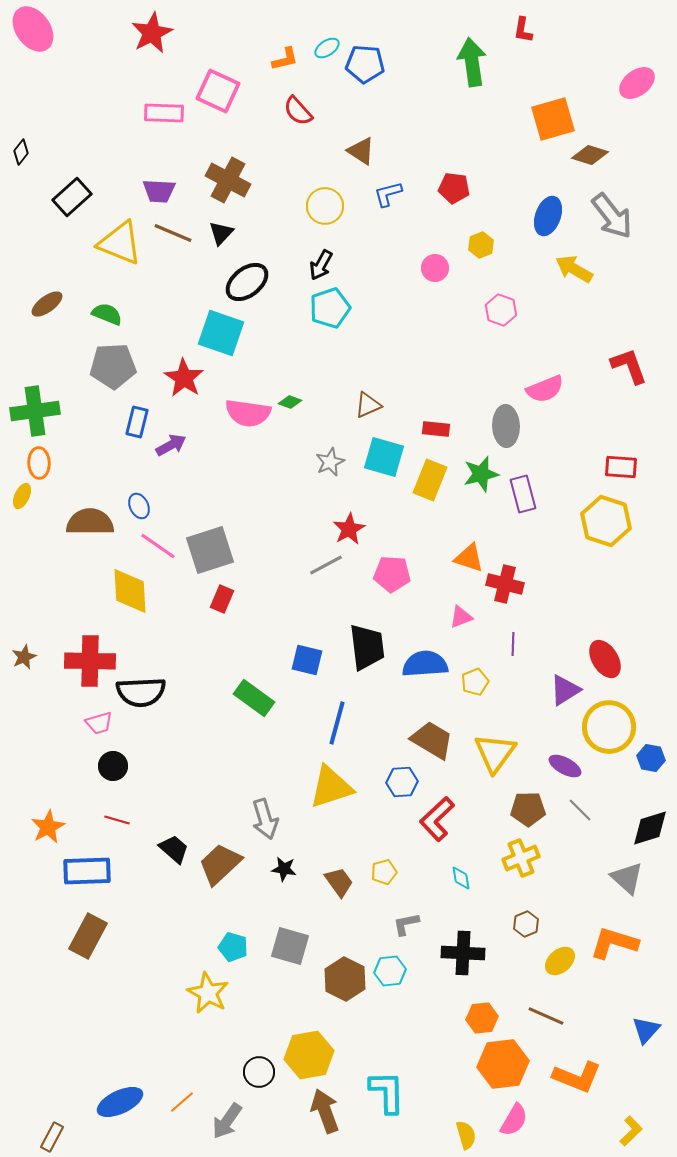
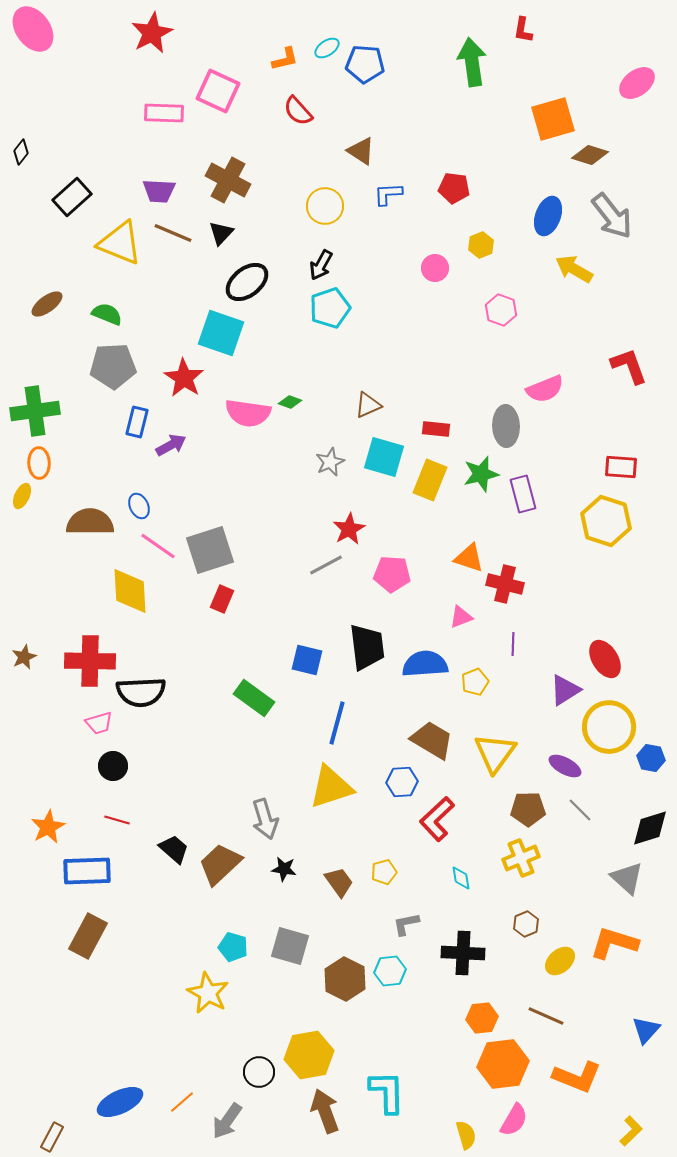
blue L-shape at (388, 194): rotated 12 degrees clockwise
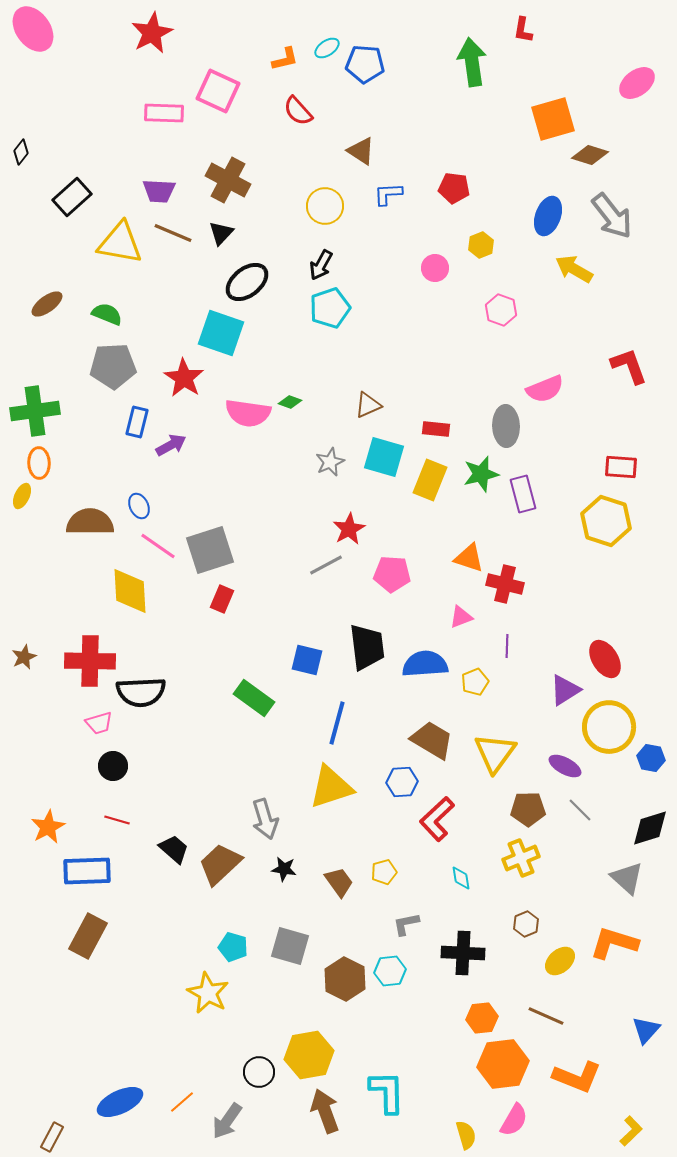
yellow triangle at (120, 243): rotated 12 degrees counterclockwise
purple line at (513, 644): moved 6 px left, 2 px down
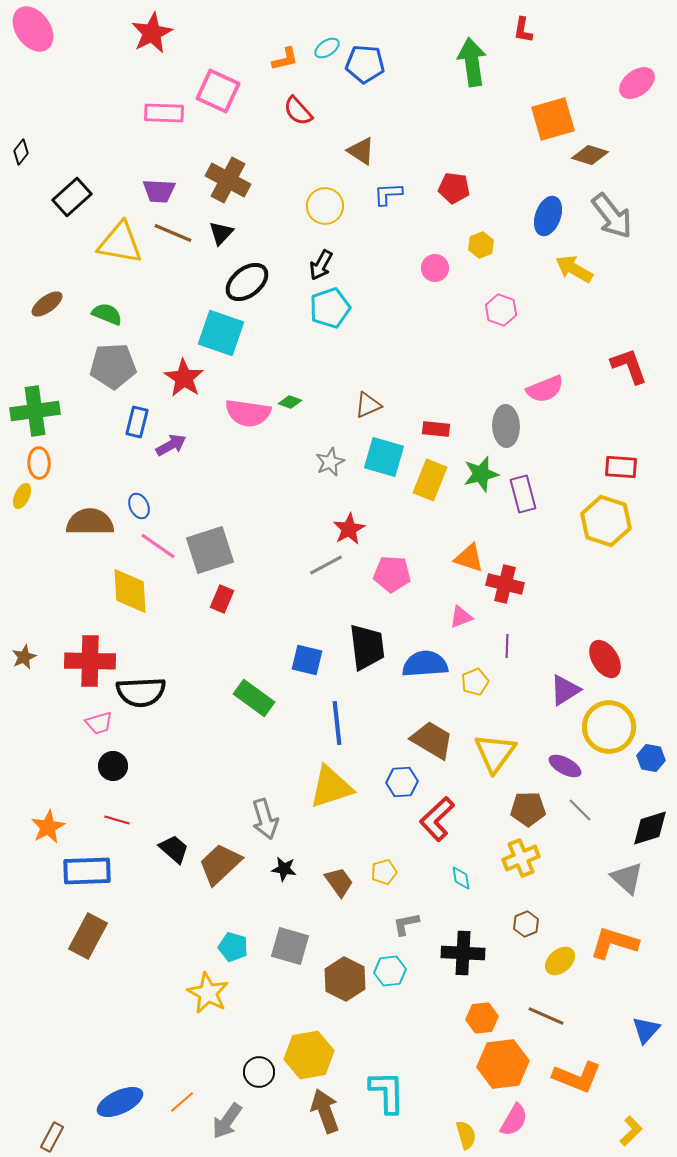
blue line at (337, 723): rotated 21 degrees counterclockwise
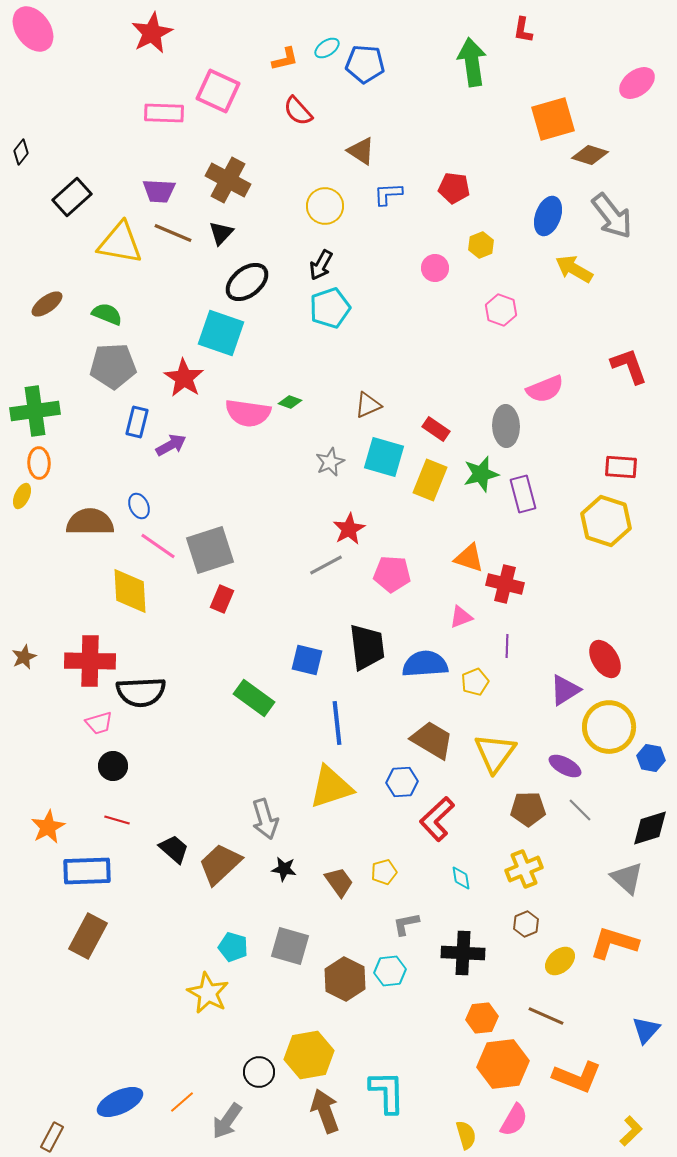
red rectangle at (436, 429): rotated 28 degrees clockwise
yellow cross at (521, 858): moved 3 px right, 11 px down
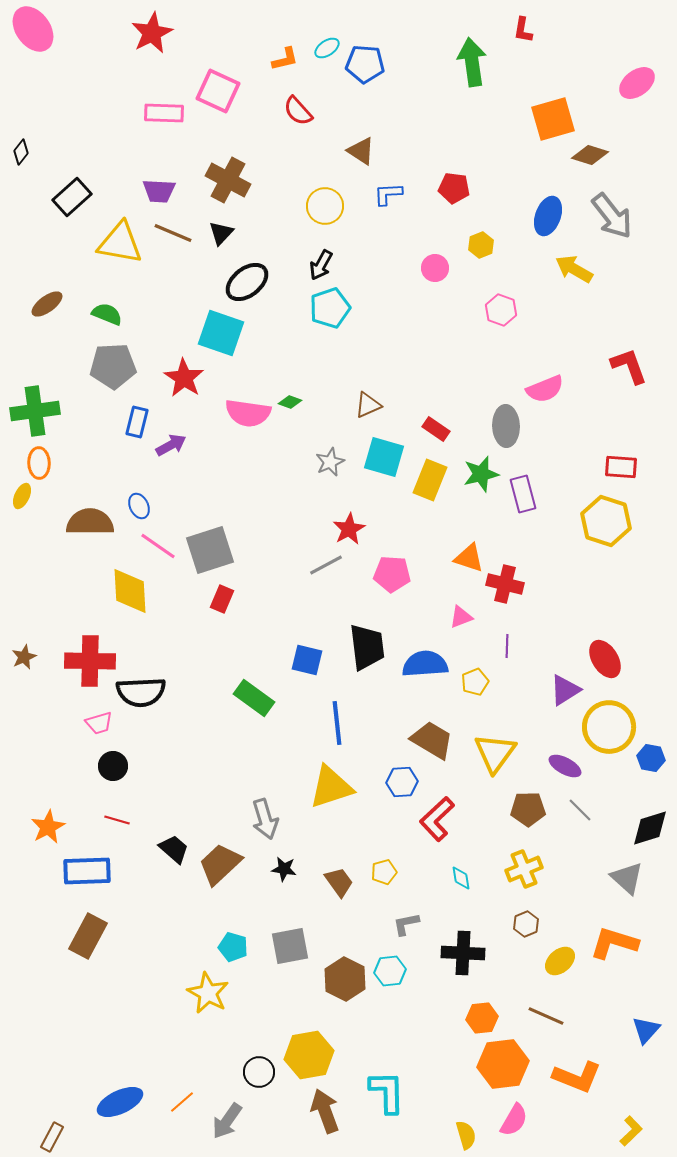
gray square at (290, 946): rotated 27 degrees counterclockwise
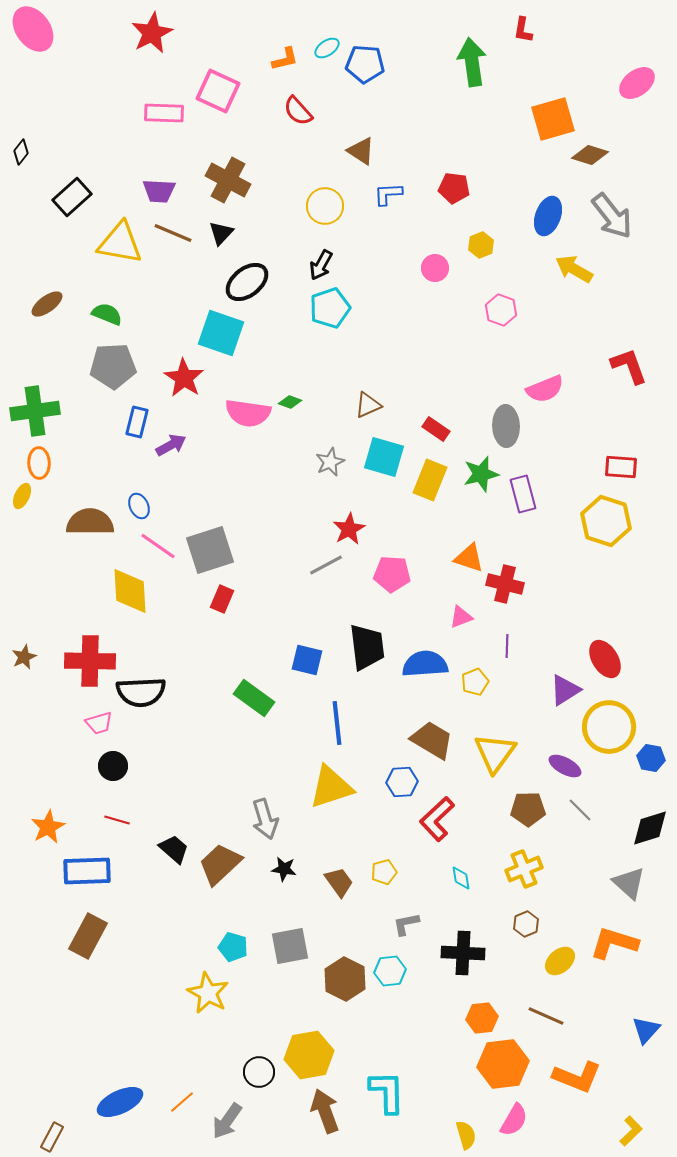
gray triangle at (627, 878): moved 2 px right, 5 px down
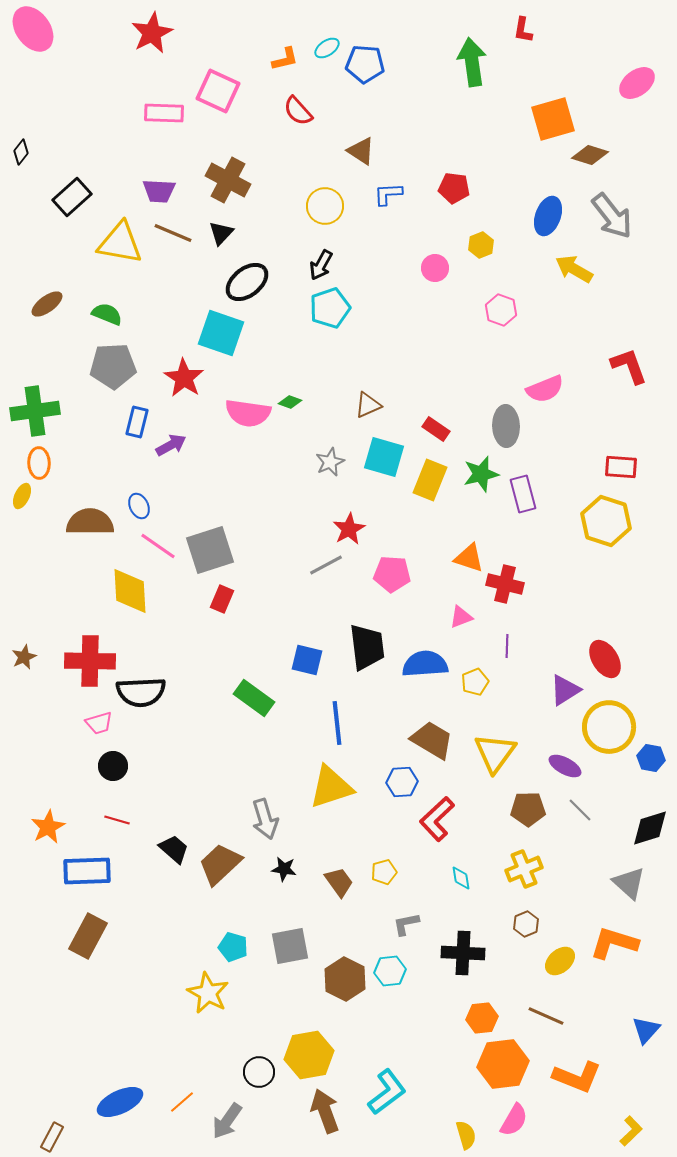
cyan L-shape at (387, 1092): rotated 54 degrees clockwise
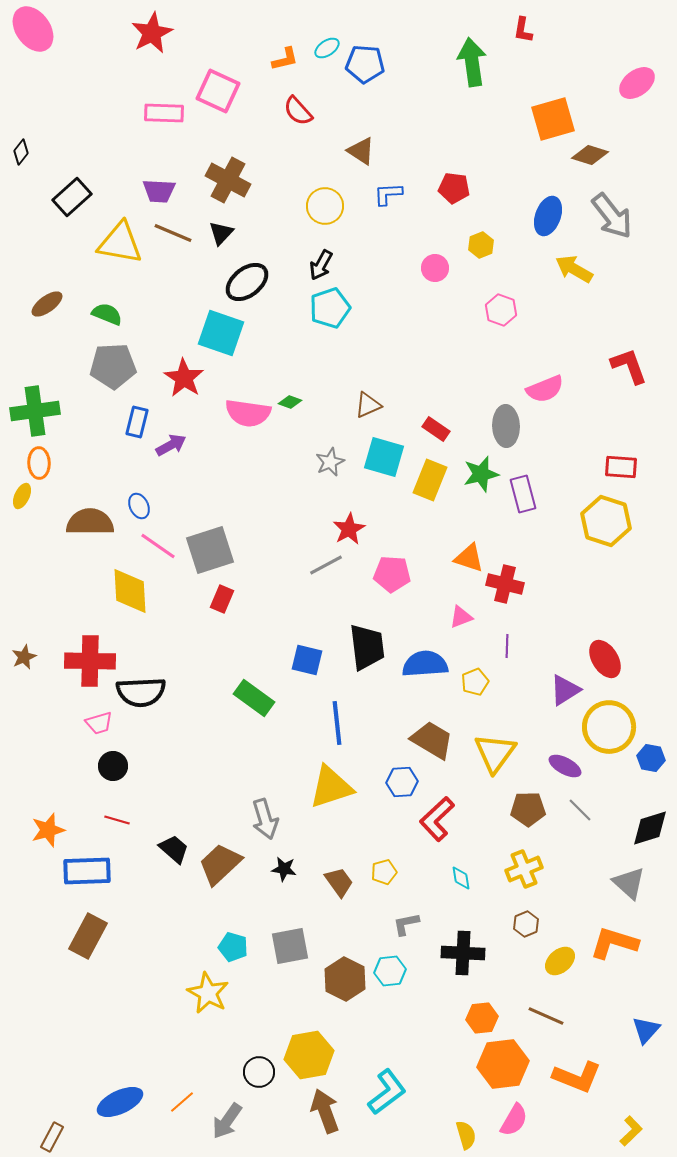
orange star at (48, 827): moved 3 px down; rotated 12 degrees clockwise
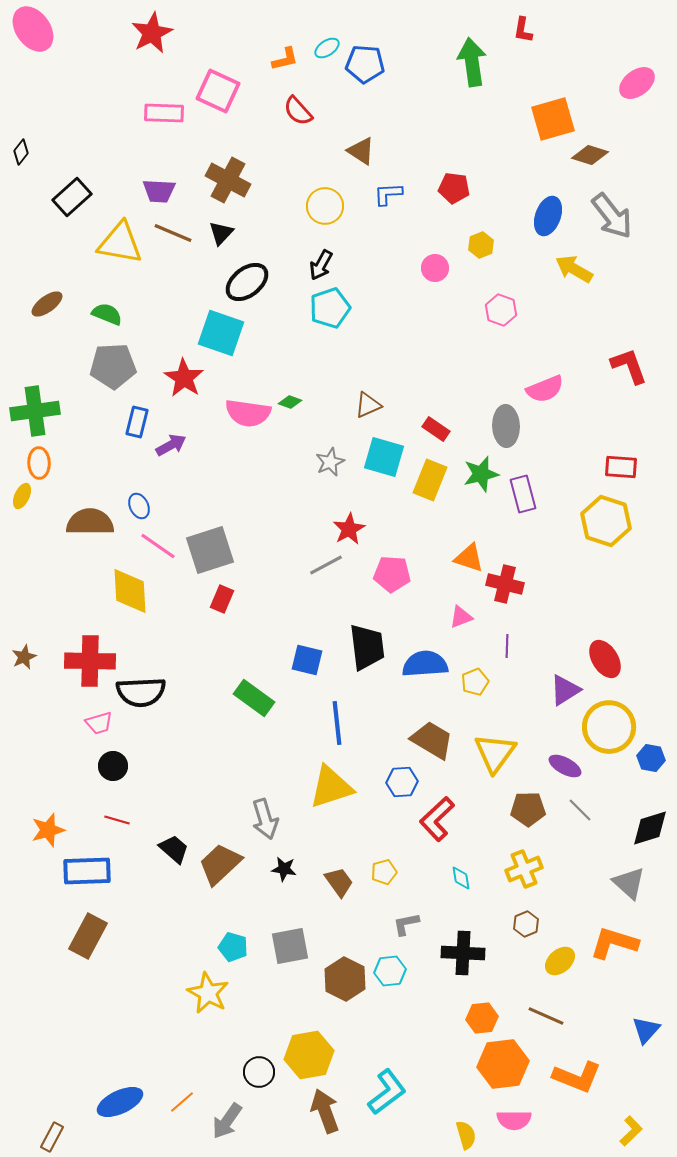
pink semicircle at (514, 1120): rotated 60 degrees clockwise
